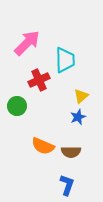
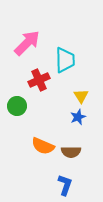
yellow triangle: rotated 21 degrees counterclockwise
blue L-shape: moved 2 px left
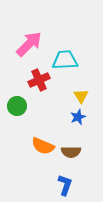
pink arrow: moved 2 px right, 1 px down
cyan trapezoid: rotated 92 degrees counterclockwise
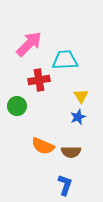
red cross: rotated 15 degrees clockwise
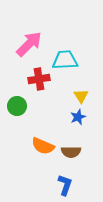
red cross: moved 1 px up
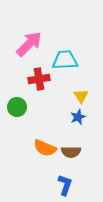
green circle: moved 1 px down
orange semicircle: moved 2 px right, 2 px down
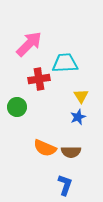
cyan trapezoid: moved 3 px down
